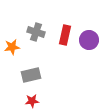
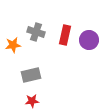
orange star: moved 1 px right, 2 px up
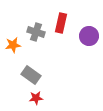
red rectangle: moved 4 px left, 12 px up
purple circle: moved 4 px up
gray rectangle: rotated 48 degrees clockwise
red star: moved 4 px right, 3 px up
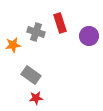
red rectangle: moved 1 px left; rotated 30 degrees counterclockwise
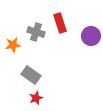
purple circle: moved 2 px right
red star: rotated 16 degrees counterclockwise
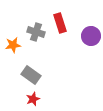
red star: moved 3 px left, 1 px down
